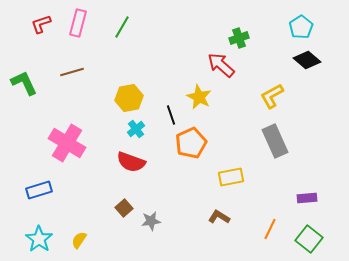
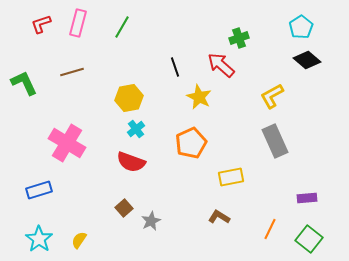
black line: moved 4 px right, 48 px up
gray star: rotated 18 degrees counterclockwise
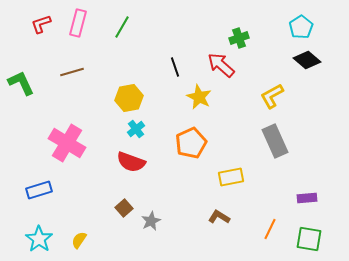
green L-shape: moved 3 px left
green square: rotated 28 degrees counterclockwise
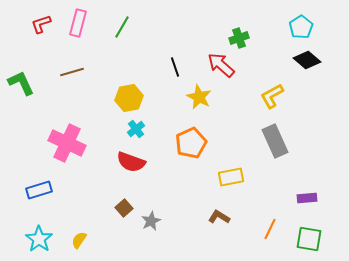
pink cross: rotated 6 degrees counterclockwise
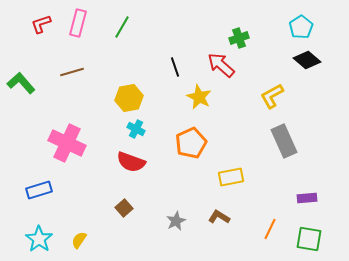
green L-shape: rotated 16 degrees counterclockwise
cyan cross: rotated 24 degrees counterclockwise
gray rectangle: moved 9 px right
gray star: moved 25 px right
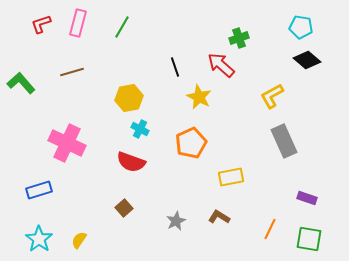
cyan pentagon: rotated 30 degrees counterclockwise
cyan cross: moved 4 px right
purple rectangle: rotated 24 degrees clockwise
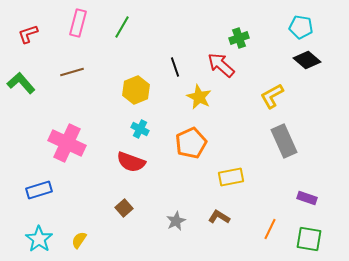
red L-shape: moved 13 px left, 10 px down
yellow hexagon: moved 7 px right, 8 px up; rotated 12 degrees counterclockwise
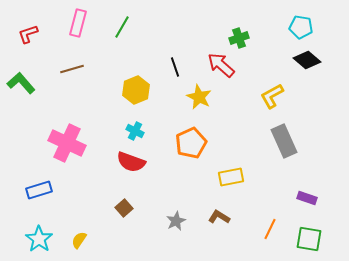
brown line: moved 3 px up
cyan cross: moved 5 px left, 2 px down
